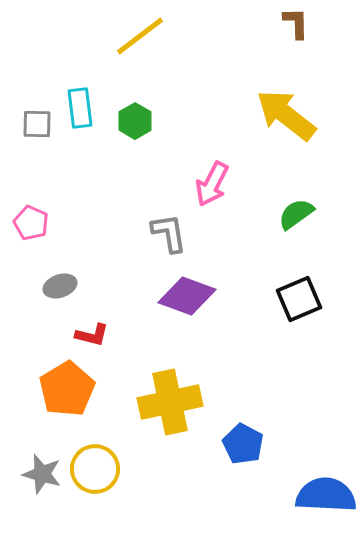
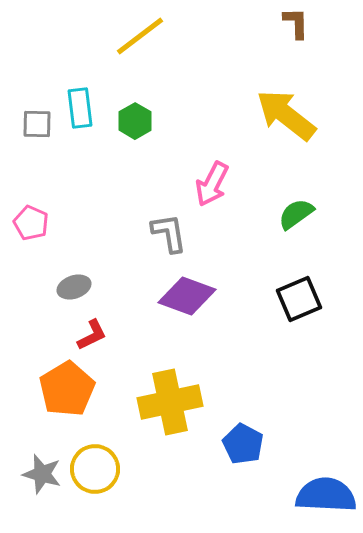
gray ellipse: moved 14 px right, 1 px down
red L-shape: rotated 40 degrees counterclockwise
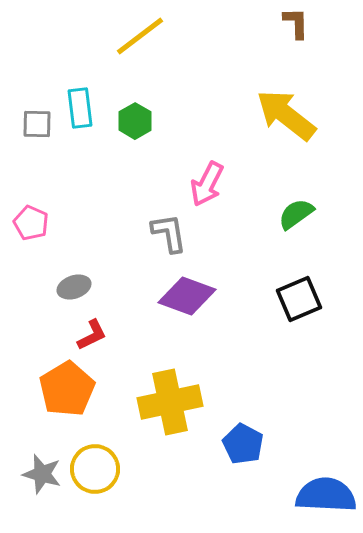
pink arrow: moved 5 px left
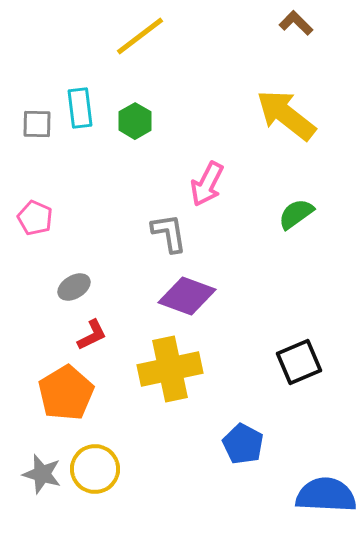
brown L-shape: rotated 44 degrees counterclockwise
pink pentagon: moved 4 px right, 5 px up
gray ellipse: rotated 12 degrees counterclockwise
black square: moved 63 px down
orange pentagon: moved 1 px left, 4 px down
yellow cross: moved 33 px up
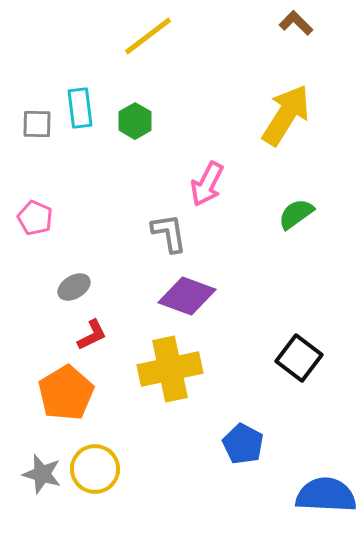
yellow line: moved 8 px right
yellow arrow: rotated 84 degrees clockwise
black square: moved 4 px up; rotated 30 degrees counterclockwise
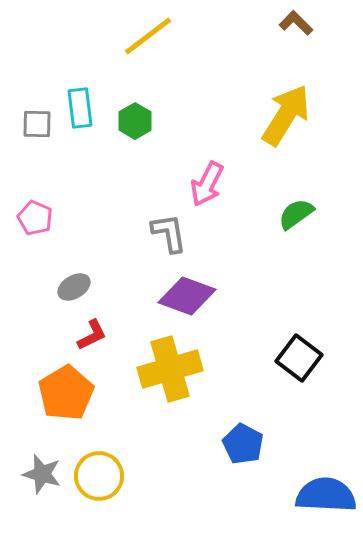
yellow cross: rotated 4 degrees counterclockwise
yellow circle: moved 4 px right, 7 px down
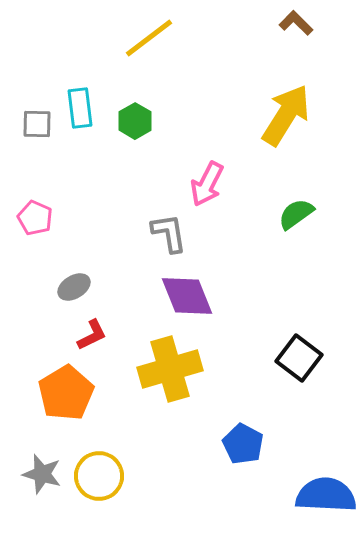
yellow line: moved 1 px right, 2 px down
purple diamond: rotated 48 degrees clockwise
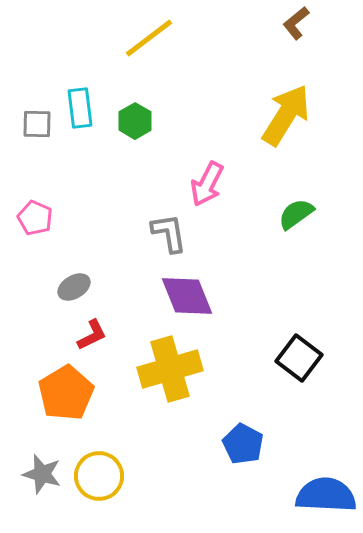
brown L-shape: rotated 84 degrees counterclockwise
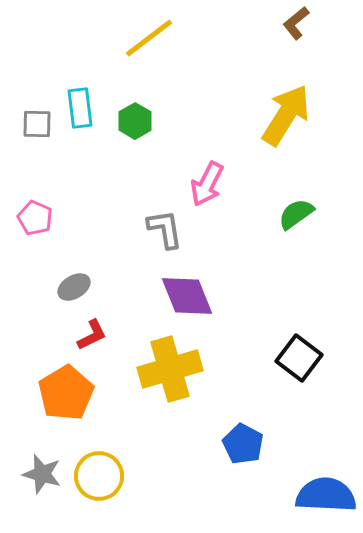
gray L-shape: moved 4 px left, 4 px up
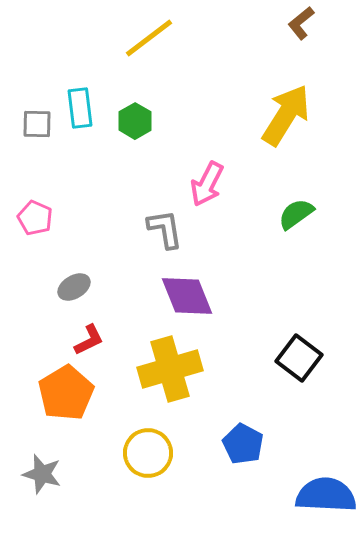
brown L-shape: moved 5 px right
red L-shape: moved 3 px left, 5 px down
yellow circle: moved 49 px right, 23 px up
